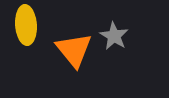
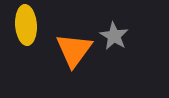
orange triangle: rotated 15 degrees clockwise
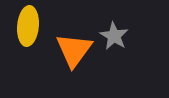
yellow ellipse: moved 2 px right, 1 px down; rotated 9 degrees clockwise
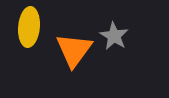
yellow ellipse: moved 1 px right, 1 px down
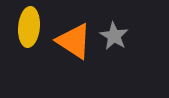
orange triangle: moved 9 px up; rotated 33 degrees counterclockwise
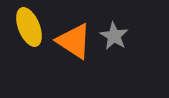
yellow ellipse: rotated 27 degrees counterclockwise
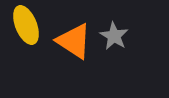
yellow ellipse: moved 3 px left, 2 px up
